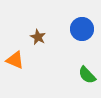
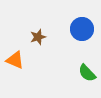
brown star: rotated 28 degrees clockwise
green semicircle: moved 2 px up
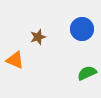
green semicircle: rotated 108 degrees clockwise
